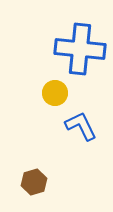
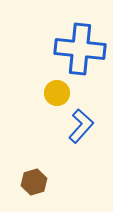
yellow circle: moved 2 px right
blue L-shape: rotated 68 degrees clockwise
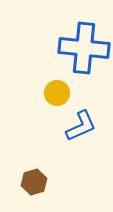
blue cross: moved 4 px right, 1 px up
blue L-shape: rotated 24 degrees clockwise
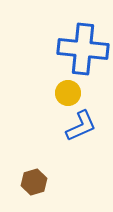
blue cross: moved 1 px left, 1 px down
yellow circle: moved 11 px right
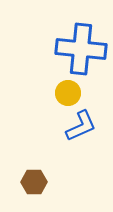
blue cross: moved 2 px left
brown hexagon: rotated 15 degrees clockwise
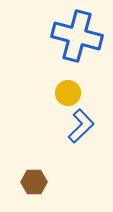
blue cross: moved 4 px left, 13 px up; rotated 9 degrees clockwise
blue L-shape: rotated 20 degrees counterclockwise
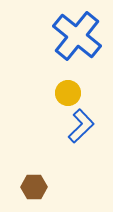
blue cross: rotated 24 degrees clockwise
brown hexagon: moved 5 px down
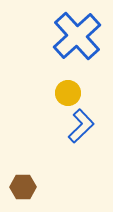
blue cross: rotated 9 degrees clockwise
brown hexagon: moved 11 px left
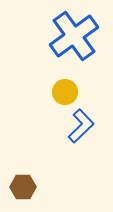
blue cross: moved 3 px left; rotated 6 degrees clockwise
yellow circle: moved 3 px left, 1 px up
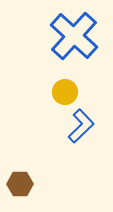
blue cross: rotated 12 degrees counterclockwise
brown hexagon: moved 3 px left, 3 px up
